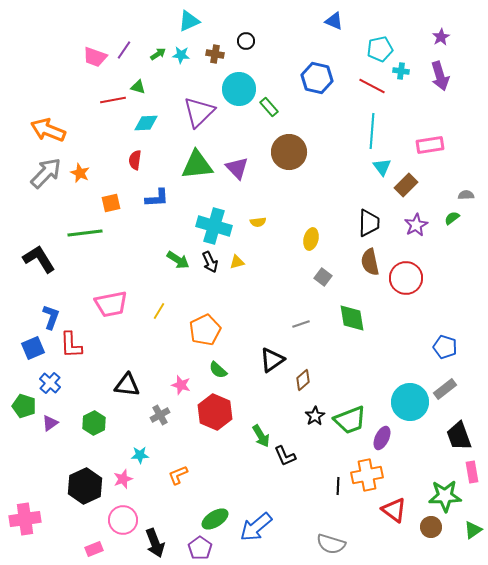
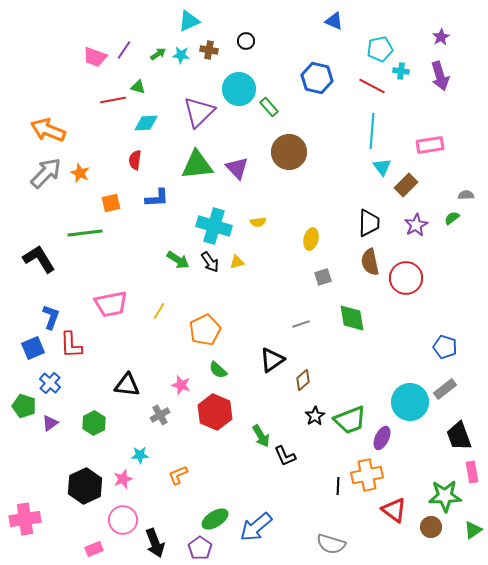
brown cross at (215, 54): moved 6 px left, 4 px up
black arrow at (210, 262): rotated 10 degrees counterclockwise
gray square at (323, 277): rotated 36 degrees clockwise
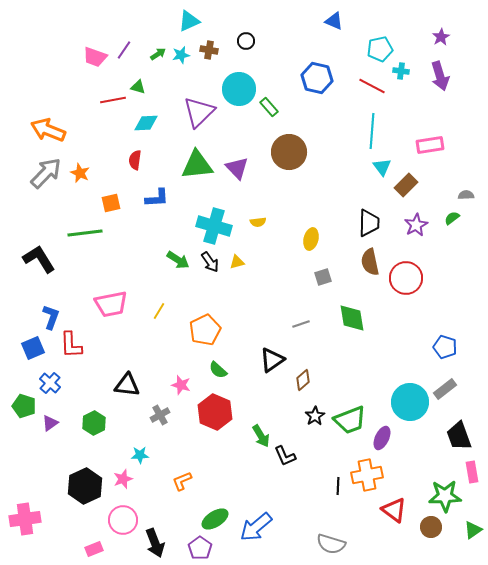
cyan star at (181, 55): rotated 18 degrees counterclockwise
orange L-shape at (178, 475): moved 4 px right, 6 px down
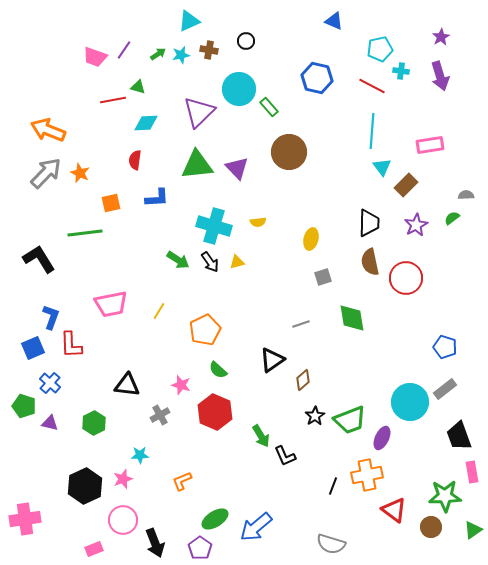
purple triangle at (50, 423): rotated 48 degrees clockwise
black line at (338, 486): moved 5 px left; rotated 18 degrees clockwise
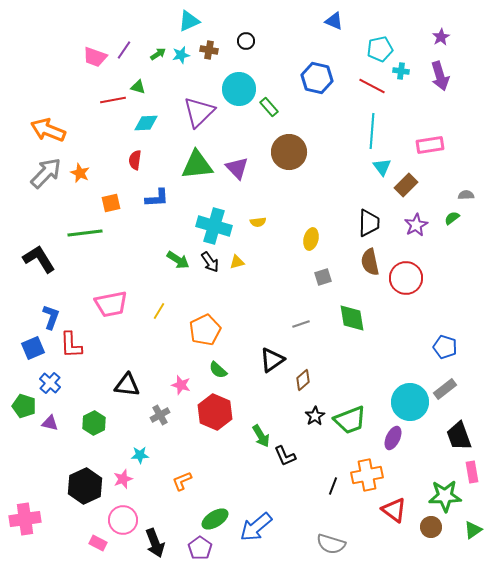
purple ellipse at (382, 438): moved 11 px right
pink rectangle at (94, 549): moved 4 px right, 6 px up; rotated 48 degrees clockwise
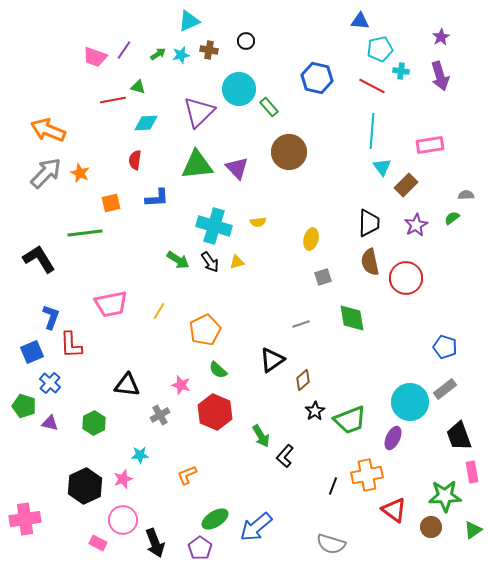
blue triangle at (334, 21): moved 26 px right; rotated 18 degrees counterclockwise
blue square at (33, 348): moved 1 px left, 4 px down
black star at (315, 416): moved 5 px up
black L-shape at (285, 456): rotated 65 degrees clockwise
orange L-shape at (182, 481): moved 5 px right, 6 px up
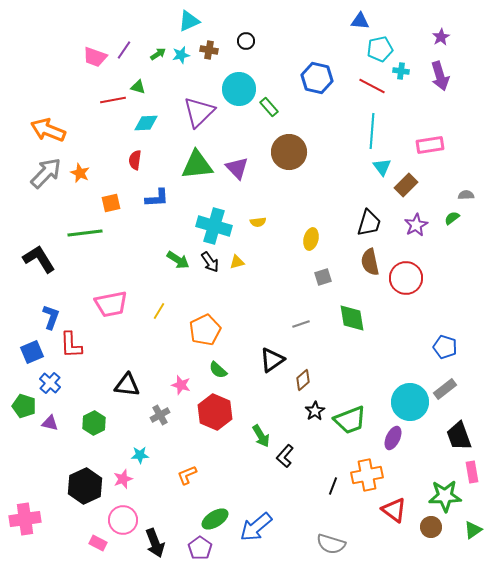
black trapezoid at (369, 223): rotated 16 degrees clockwise
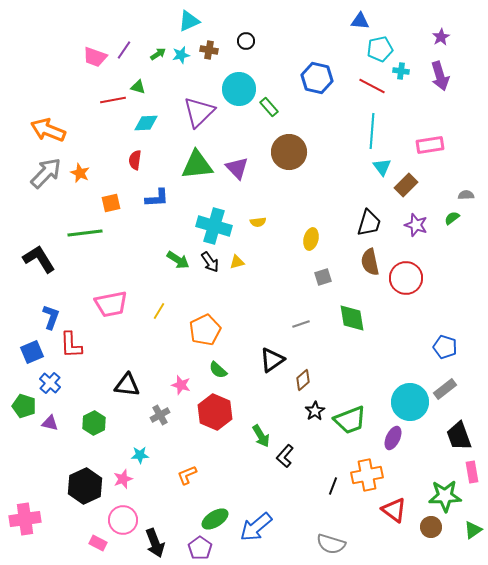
purple star at (416, 225): rotated 25 degrees counterclockwise
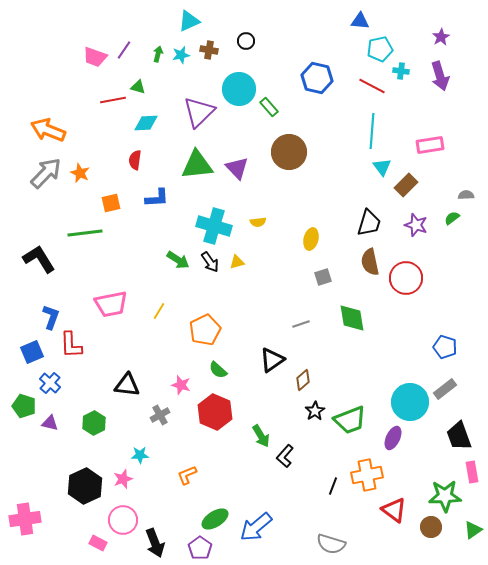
green arrow at (158, 54): rotated 42 degrees counterclockwise
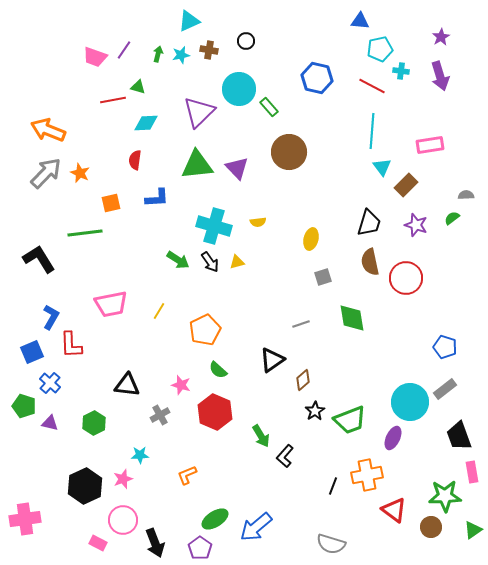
blue L-shape at (51, 317): rotated 10 degrees clockwise
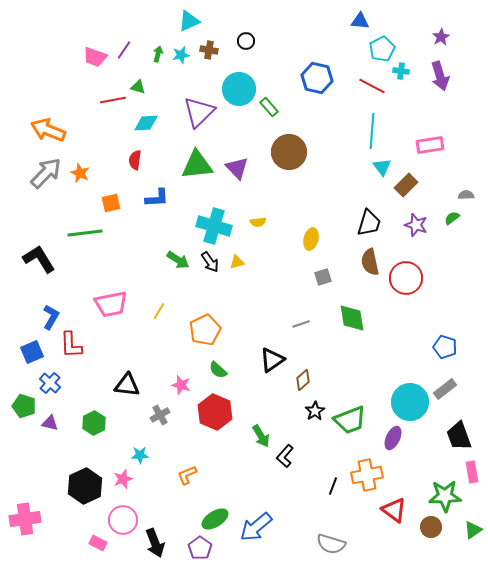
cyan pentagon at (380, 49): moved 2 px right; rotated 15 degrees counterclockwise
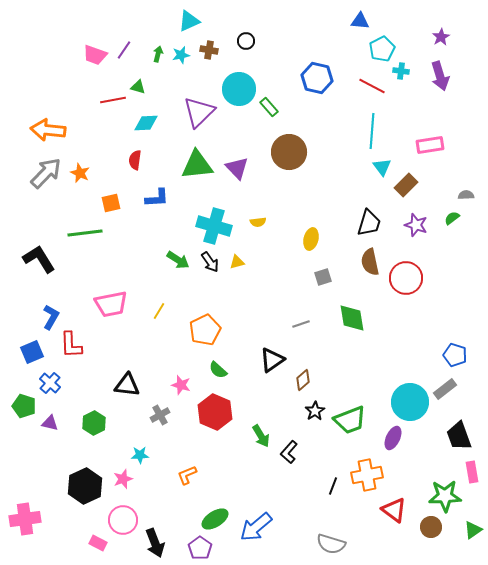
pink trapezoid at (95, 57): moved 2 px up
orange arrow at (48, 130): rotated 16 degrees counterclockwise
blue pentagon at (445, 347): moved 10 px right, 8 px down
black L-shape at (285, 456): moved 4 px right, 4 px up
